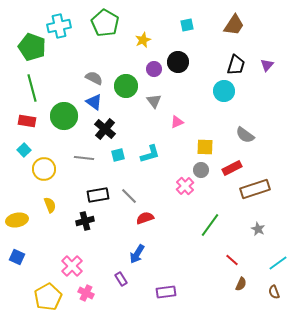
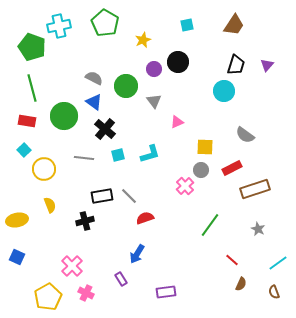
black rectangle at (98, 195): moved 4 px right, 1 px down
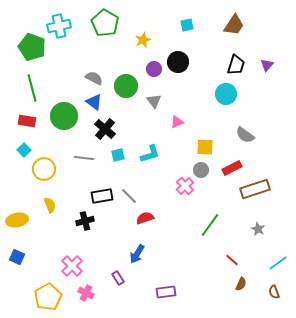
cyan circle at (224, 91): moved 2 px right, 3 px down
purple rectangle at (121, 279): moved 3 px left, 1 px up
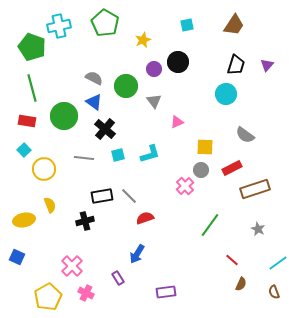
yellow ellipse at (17, 220): moved 7 px right
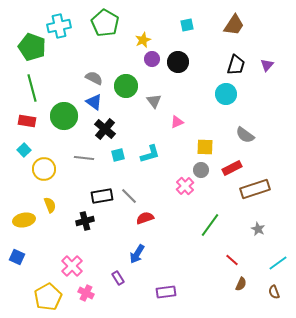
purple circle at (154, 69): moved 2 px left, 10 px up
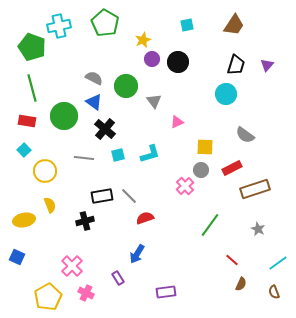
yellow circle at (44, 169): moved 1 px right, 2 px down
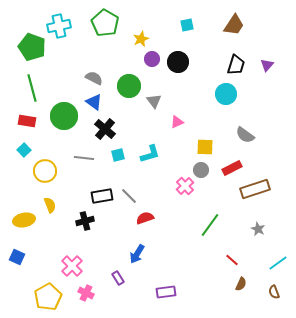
yellow star at (143, 40): moved 2 px left, 1 px up
green circle at (126, 86): moved 3 px right
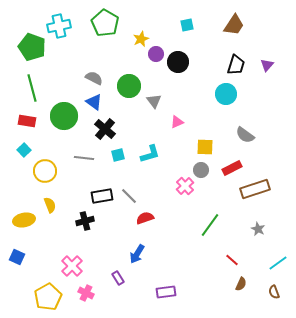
purple circle at (152, 59): moved 4 px right, 5 px up
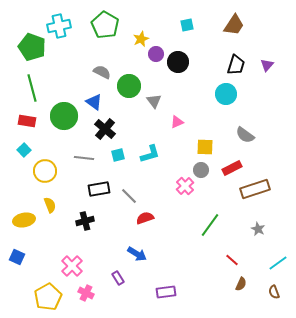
green pentagon at (105, 23): moved 2 px down
gray semicircle at (94, 78): moved 8 px right, 6 px up
black rectangle at (102, 196): moved 3 px left, 7 px up
blue arrow at (137, 254): rotated 90 degrees counterclockwise
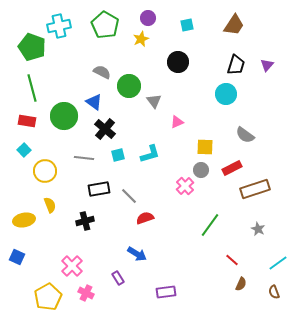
purple circle at (156, 54): moved 8 px left, 36 px up
